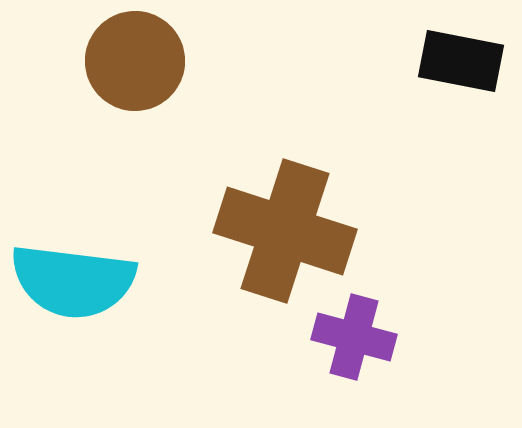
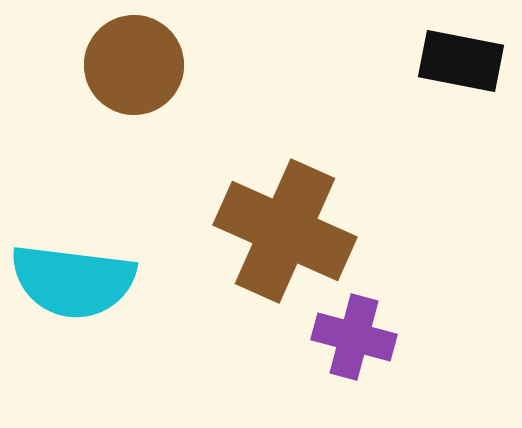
brown circle: moved 1 px left, 4 px down
brown cross: rotated 6 degrees clockwise
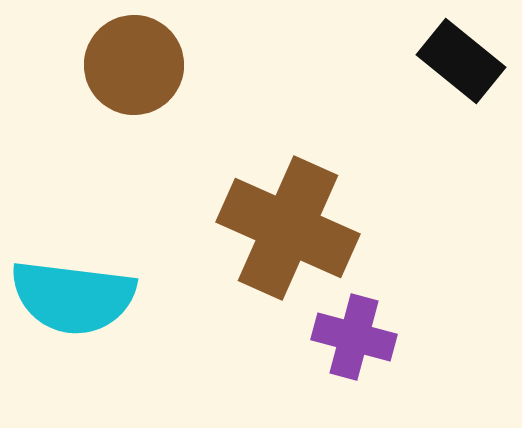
black rectangle: rotated 28 degrees clockwise
brown cross: moved 3 px right, 3 px up
cyan semicircle: moved 16 px down
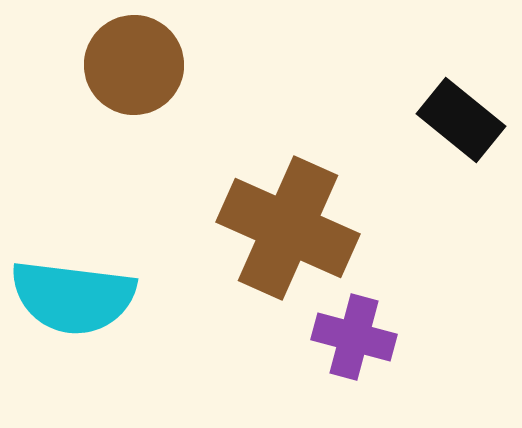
black rectangle: moved 59 px down
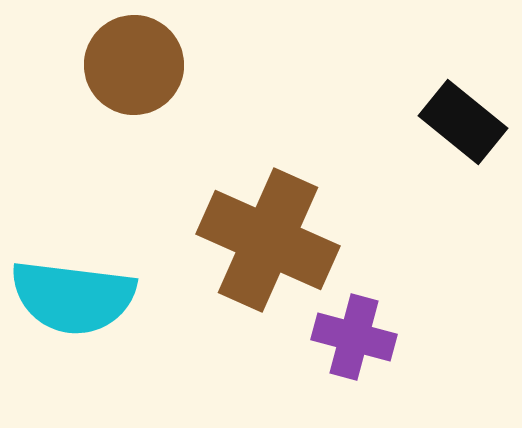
black rectangle: moved 2 px right, 2 px down
brown cross: moved 20 px left, 12 px down
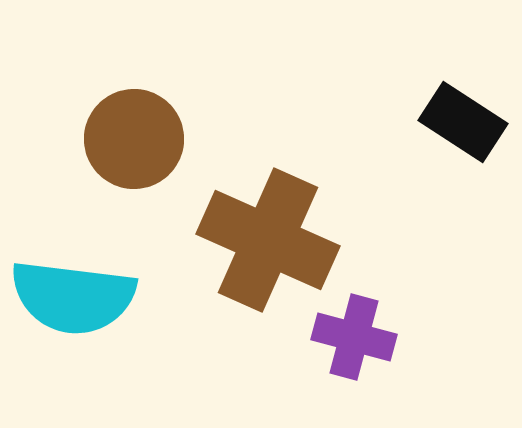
brown circle: moved 74 px down
black rectangle: rotated 6 degrees counterclockwise
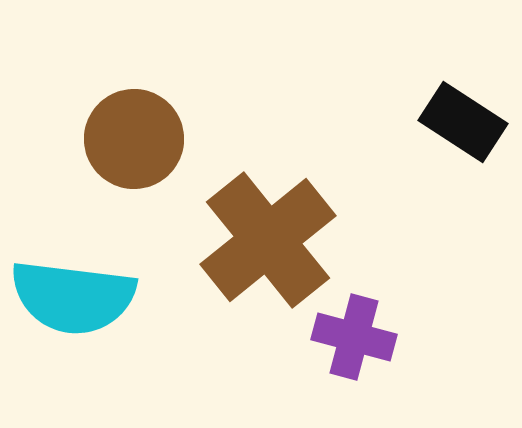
brown cross: rotated 27 degrees clockwise
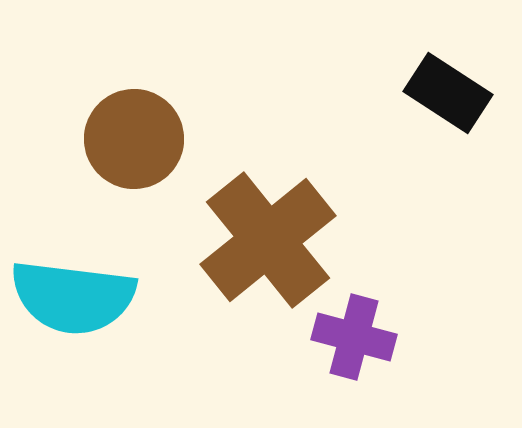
black rectangle: moved 15 px left, 29 px up
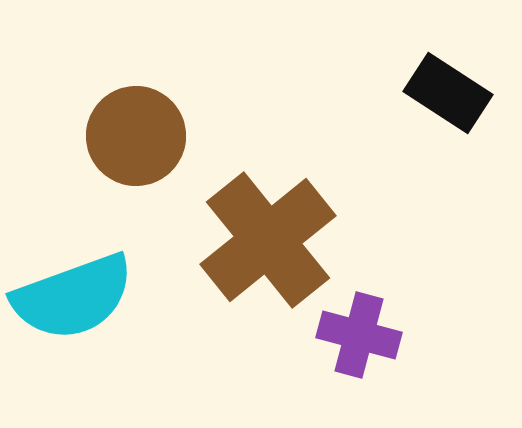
brown circle: moved 2 px right, 3 px up
cyan semicircle: rotated 27 degrees counterclockwise
purple cross: moved 5 px right, 2 px up
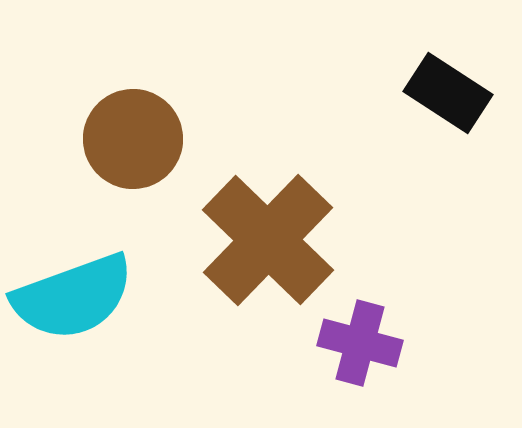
brown circle: moved 3 px left, 3 px down
brown cross: rotated 7 degrees counterclockwise
purple cross: moved 1 px right, 8 px down
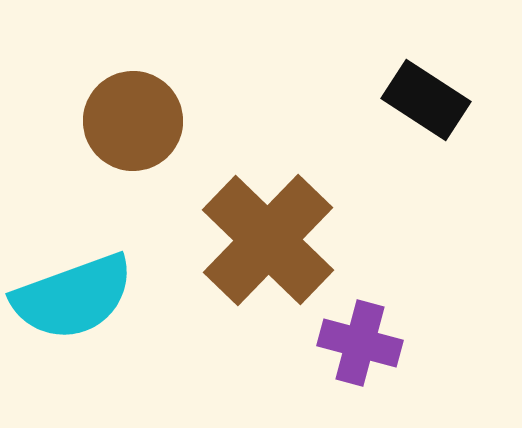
black rectangle: moved 22 px left, 7 px down
brown circle: moved 18 px up
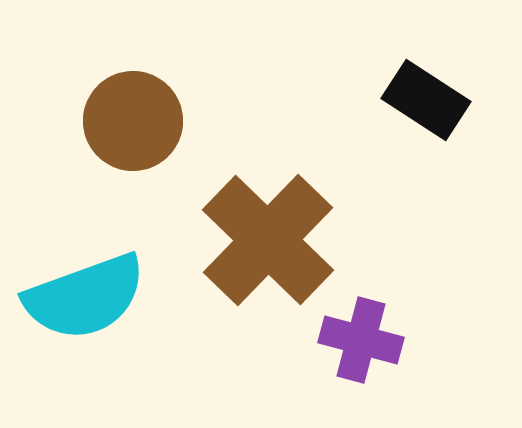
cyan semicircle: moved 12 px right
purple cross: moved 1 px right, 3 px up
